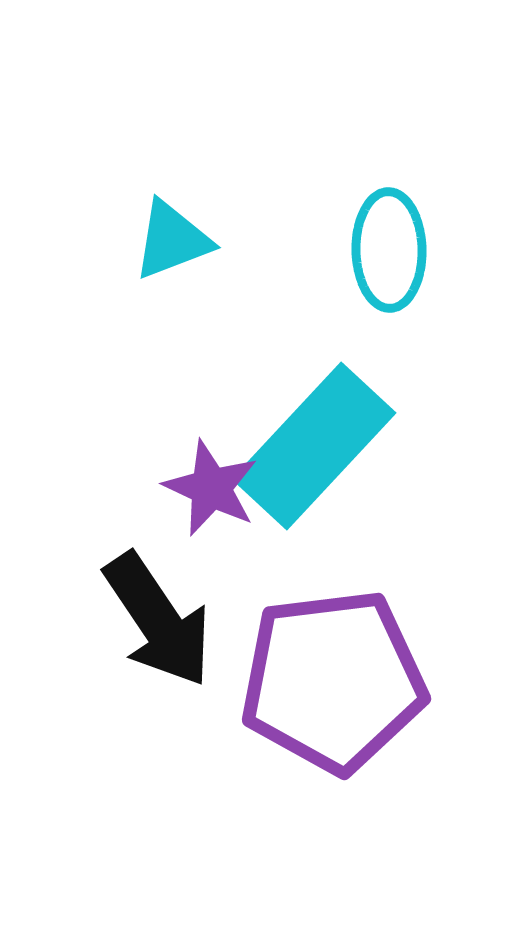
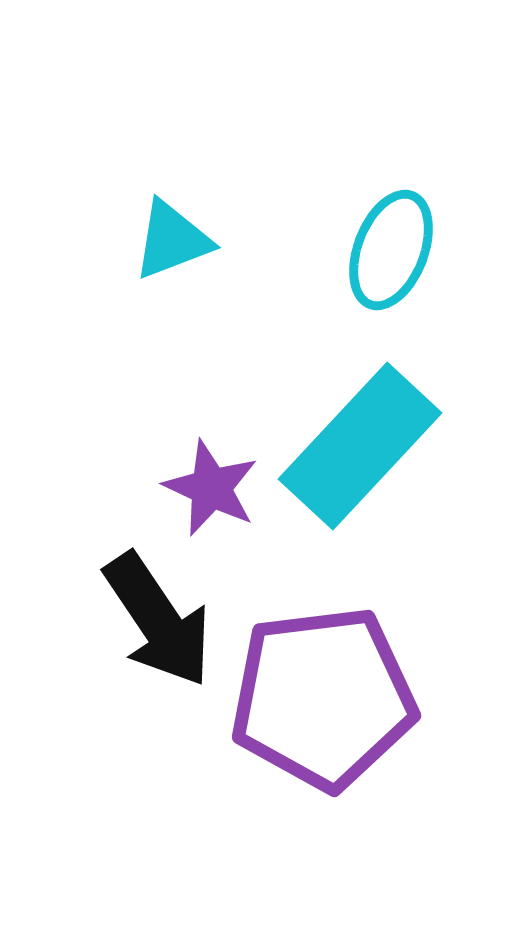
cyan ellipse: moved 2 px right; rotated 22 degrees clockwise
cyan rectangle: moved 46 px right
purple pentagon: moved 10 px left, 17 px down
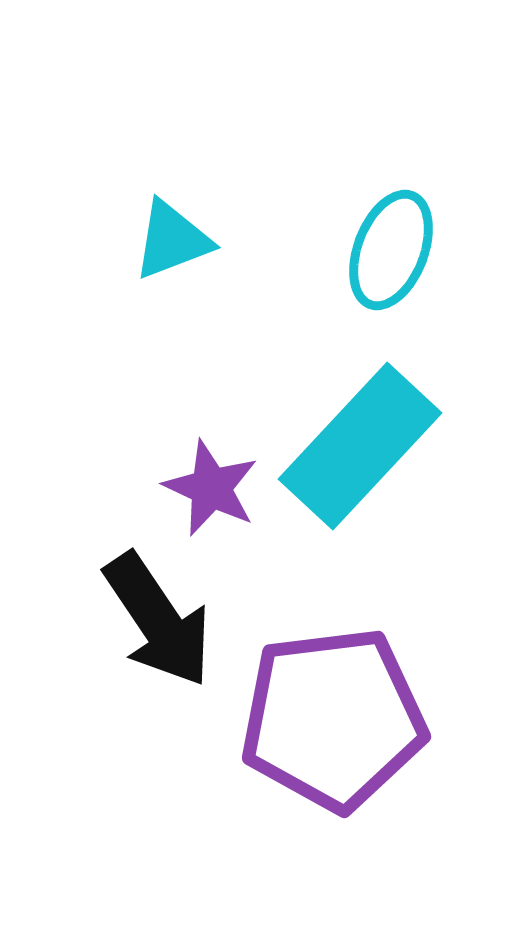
purple pentagon: moved 10 px right, 21 px down
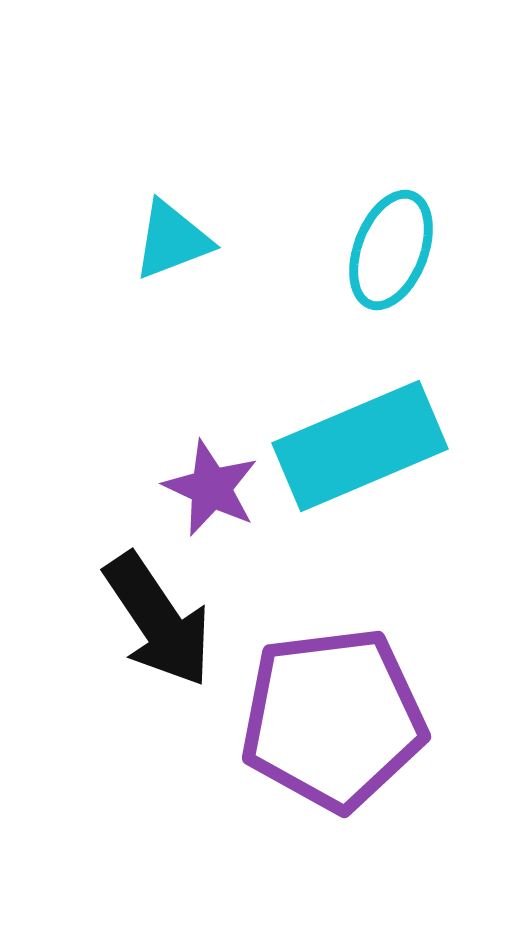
cyan rectangle: rotated 24 degrees clockwise
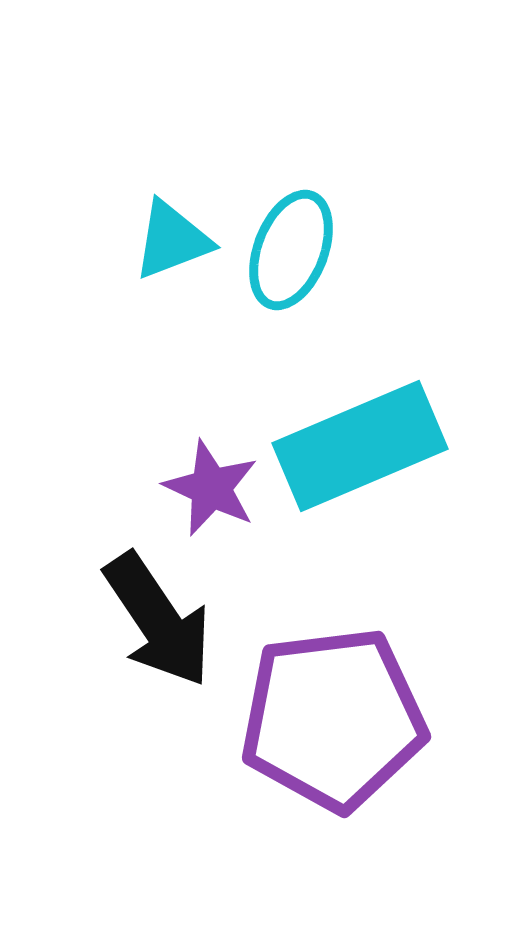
cyan ellipse: moved 100 px left
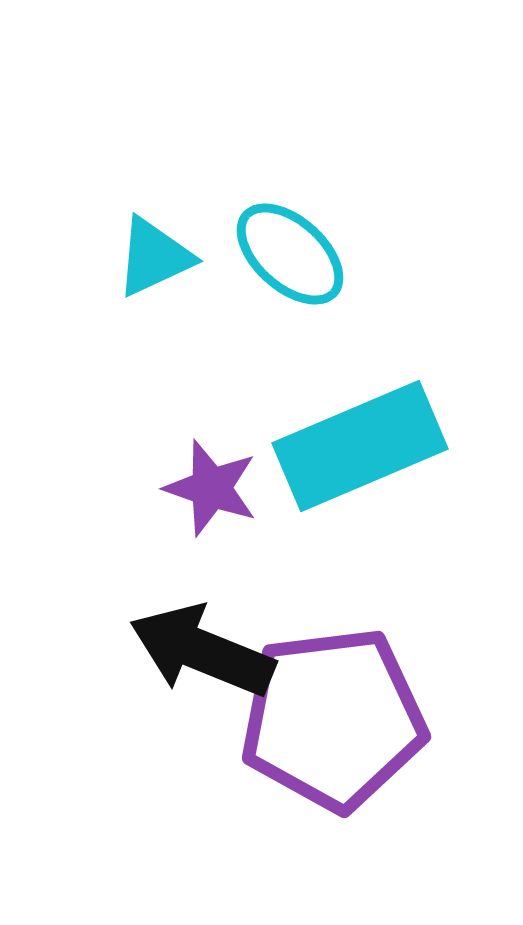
cyan triangle: moved 18 px left, 17 px down; rotated 4 degrees counterclockwise
cyan ellipse: moved 1 px left, 4 px down; rotated 69 degrees counterclockwise
purple star: rotated 6 degrees counterclockwise
black arrow: moved 44 px right, 31 px down; rotated 146 degrees clockwise
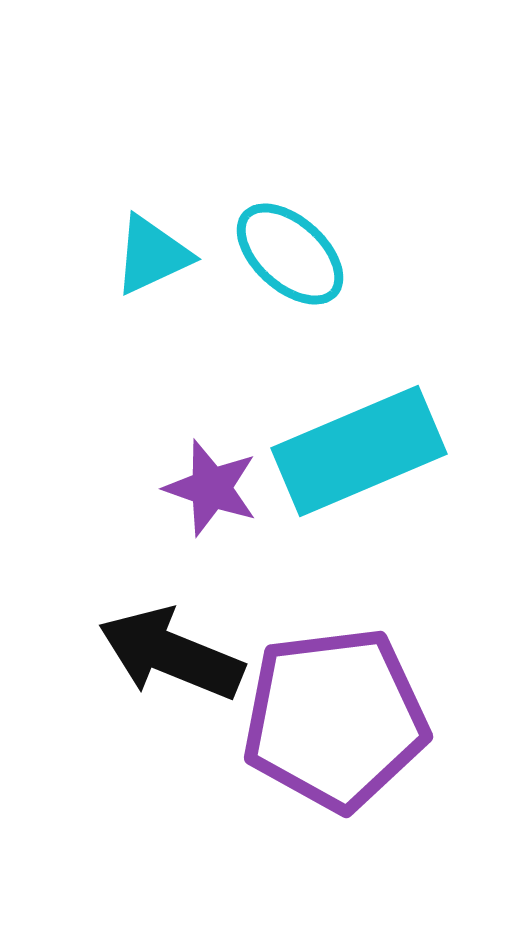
cyan triangle: moved 2 px left, 2 px up
cyan rectangle: moved 1 px left, 5 px down
black arrow: moved 31 px left, 3 px down
purple pentagon: moved 2 px right
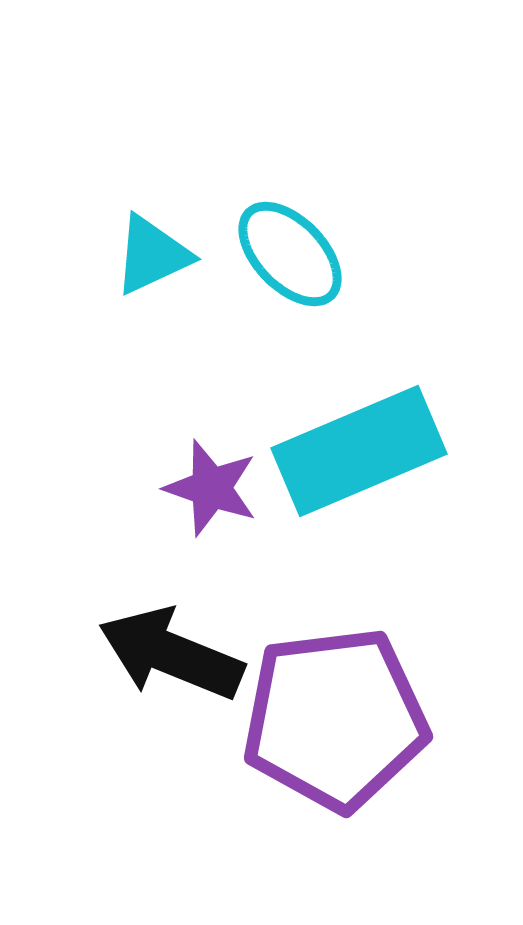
cyan ellipse: rotated 4 degrees clockwise
